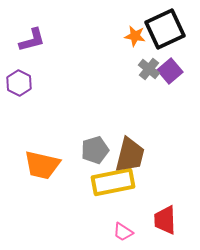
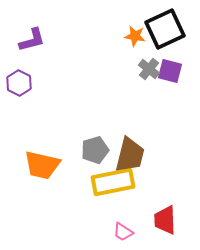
purple square: rotated 35 degrees counterclockwise
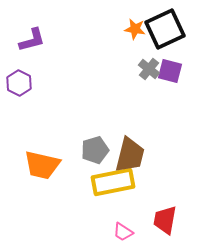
orange star: moved 7 px up
red trapezoid: rotated 12 degrees clockwise
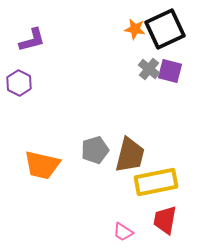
yellow rectangle: moved 43 px right
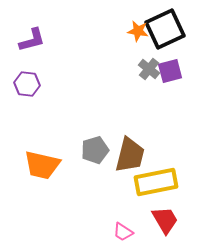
orange star: moved 3 px right, 2 px down
purple square: rotated 30 degrees counterclockwise
purple hexagon: moved 8 px right, 1 px down; rotated 20 degrees counterclockwise
red trapezoid: rotated 140 degrees clockwise
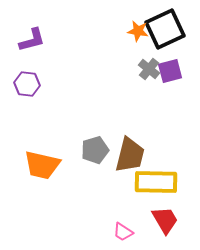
yellow rectangle: rotated 12 degrees clockwise
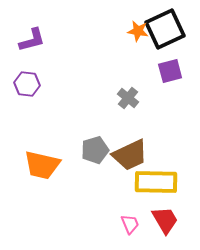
gray cross: moved 21 px left, 29 px down
brown trapezoid: rotated 51 degrees clockwise
pink trapezoid: moved 7 px right, 8 px up; rotated 145 degrees counterclockwise
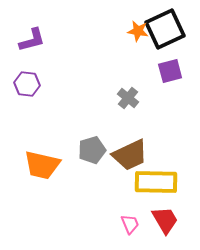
gray pentagon: moved 3 px left
